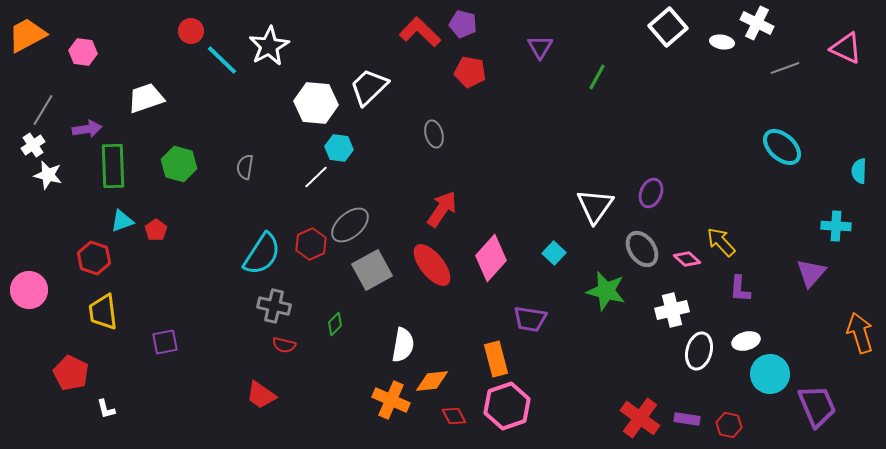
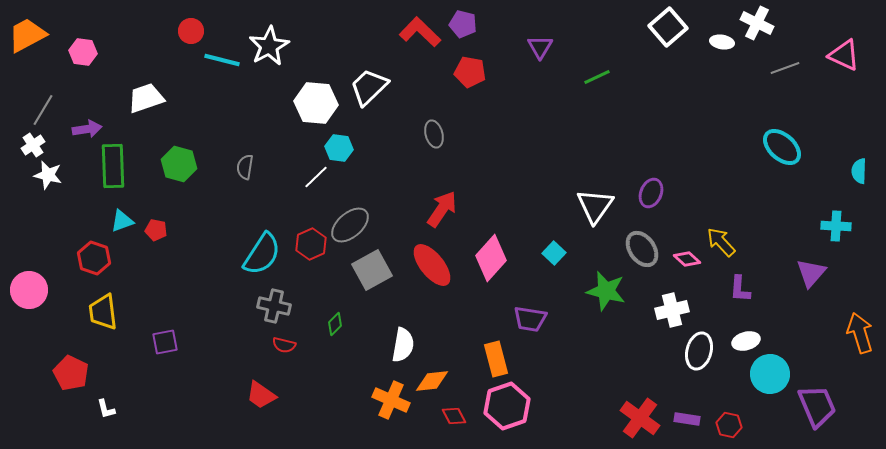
pink triangle at (846, 48): moved 2 px left, 7 px down
cyan line at (222, 60): rotated 30 degrees counterclockwise
green line at (597, 77): rotated 36 degrees clockwise
red pentagon at (156, 230): rotated 25 degrees counterclockwise
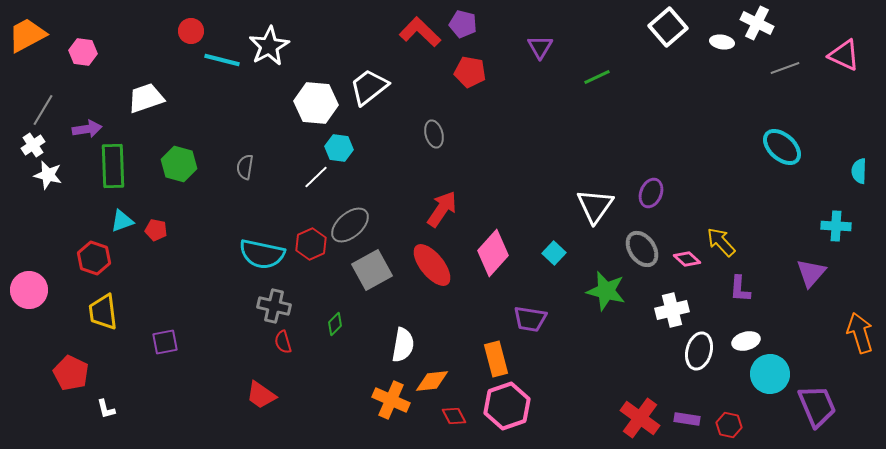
white trapezoid at (369, 87): rotated 6 degrees clockwise
cyan semicircle at (262, 254): rotated 69 degrees clockwise
pink diamond at (491, 258): moved 2 px right, 5 px up
red semicircle at (284, 345): moved 1 px left, 3 px up; rotated 60 degrees clockwise
